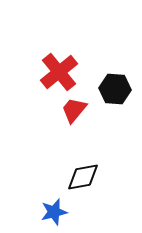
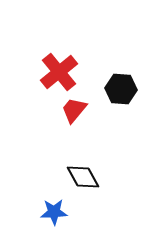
black hexagon: moved 6 px right
black diamond: rotated 72 degrees clockwise
blue star: rotated 12 degrees clockwise
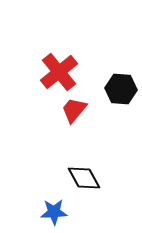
black diamond: moved 1 px right, 1 px down
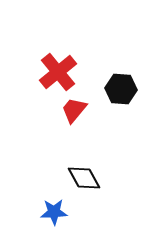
red cross: moved 1 px left
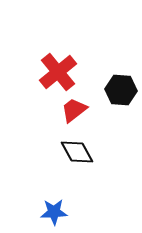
black hexagon: moved 1 px down
red trapezoid: rotated 12 degrees clockwise
black diamond: moved 7 px left, 26 px up
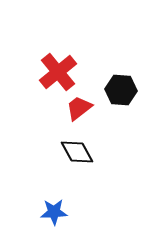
red trapezoid: moved 5 px right, 2 px up
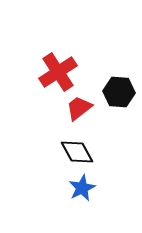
red cross: rotated 6 degrees clockwise
black hexagon: moved 2 px left, 2 px down
blue star: moved 28 px right, 24 px up; rotated 24 degrees counterclockwise
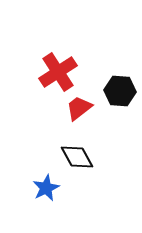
black hexagon: moved 1 px right, 1 px up
black diamond: moved 5 px down
blue star: moved 36 px left
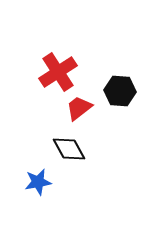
black diamond: moved 8 px left, 8 px up
blue star: moved 8 px left, 6 px up; rotated 16 degrees clockwise
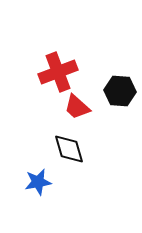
red cross: rotated 12 degrees clockwise
red trapezoid: moved 2 px left, 1 px up; rotated 100 degrees counterclockwise
black diamond: rotated 12 degrees clockwise
